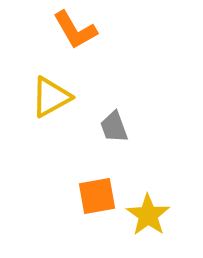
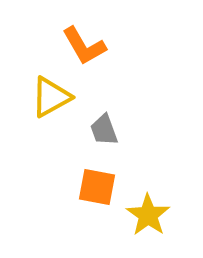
orange L-shape: moved 9 px right, 16 px down
gray trapezoid: moved 10 px left, 3 px down
orange square: moved 9 px up; rotated 21 degrees clockwise
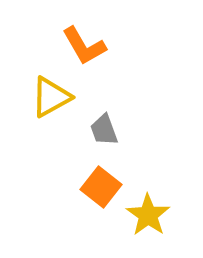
orange square: moved 4 px right; rotated 27 degrees clockwise
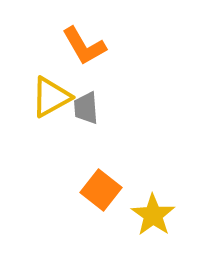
gray trapezoid: moved 18 px left, 22 px up; rotated 16 degrees clockwise
orange square: moved 3 px down
yellow star: moved 5 px right
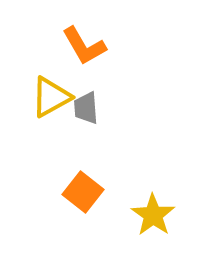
orange square: moved 18 px left, 2 px down
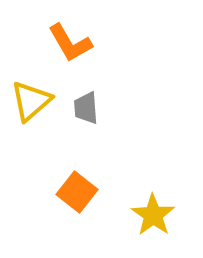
orange L-shape: moved 14 px left, 3 px up
yellow triangle: moved 20 px left, 4 px down; rotated 12 degrees counterclockwise
orange square: moved 6 px left
